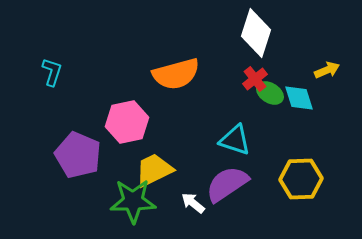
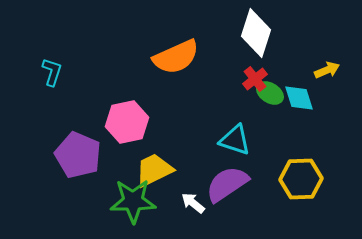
orange semicircle: moved 17 px up; rotated 9 degrees counterclockwise
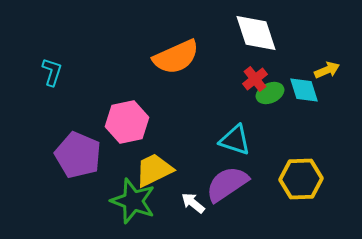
white diamond: rotated 36 degrees counterclockwise
green ellipse: rotated 56 degrees counterclockwise
cyan diamond: moved 5 px right, 8 px up
green star: rotated 21 degrees clockwise
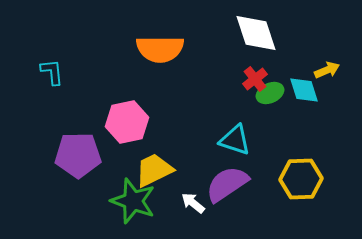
orange semicircle: moved 16 px left, 8 px up; rotated 24 degrees clockwise
cyan L-shape: rotated 24 degrees counterclockwise
purple pentagon: rotated 24 degrees counterclockwise
